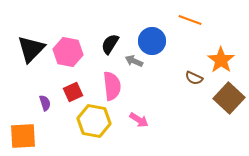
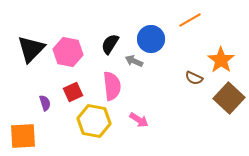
orange line: rotated 50 degrees counterclockwise
blue circle: moved 1 px left, 2 px up
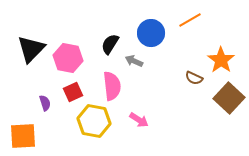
blue circle: moved 6 px up
pink hexagon: moved 6 px down
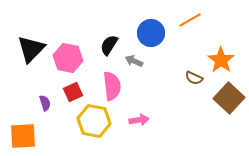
black semicircle: moved 1 px left, 1 px down
pink arrow: rotated 42 degrees counterclockwise
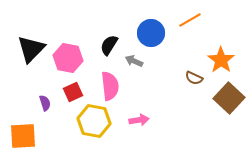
pink semicircle: moved 2 px left
